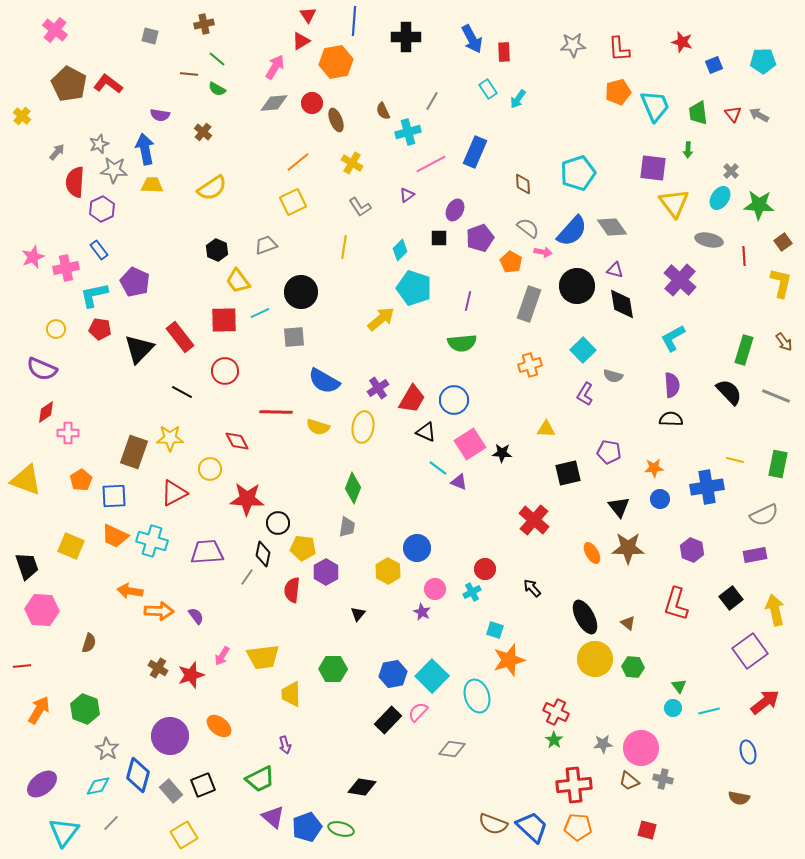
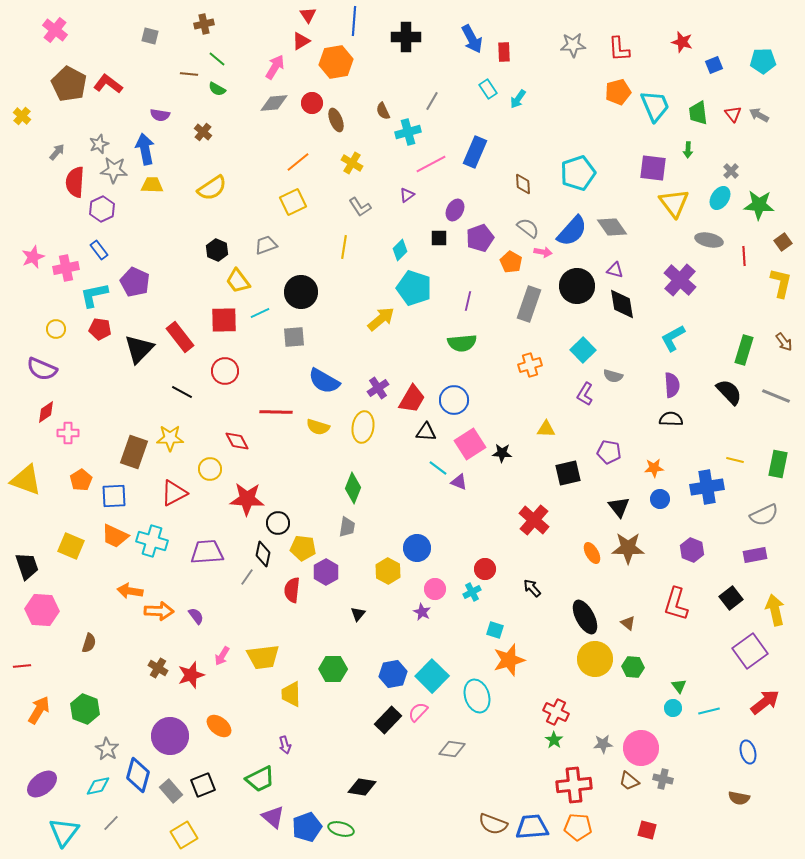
black triangle at (426, 432): rotated 20 degrees counterclockwise
blue trapezoid at (532, 827): rotated 48 degrees counterclockwise
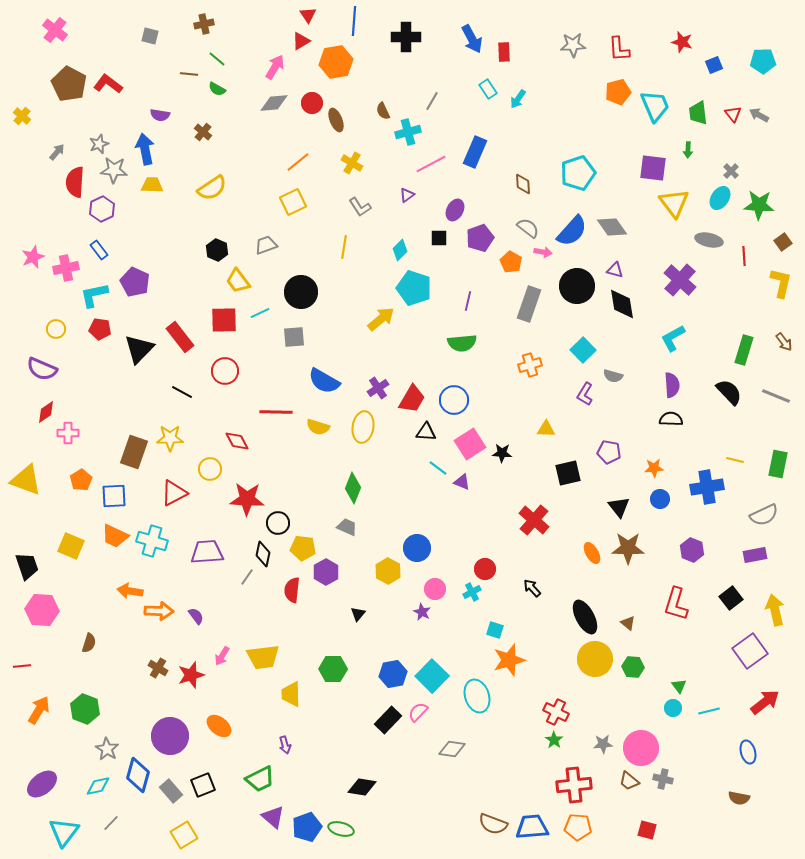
purple triangle at (459, 482): moved 3 px right
gray trapezoid at (347, 527): rotated 75 degrees counterclockwise
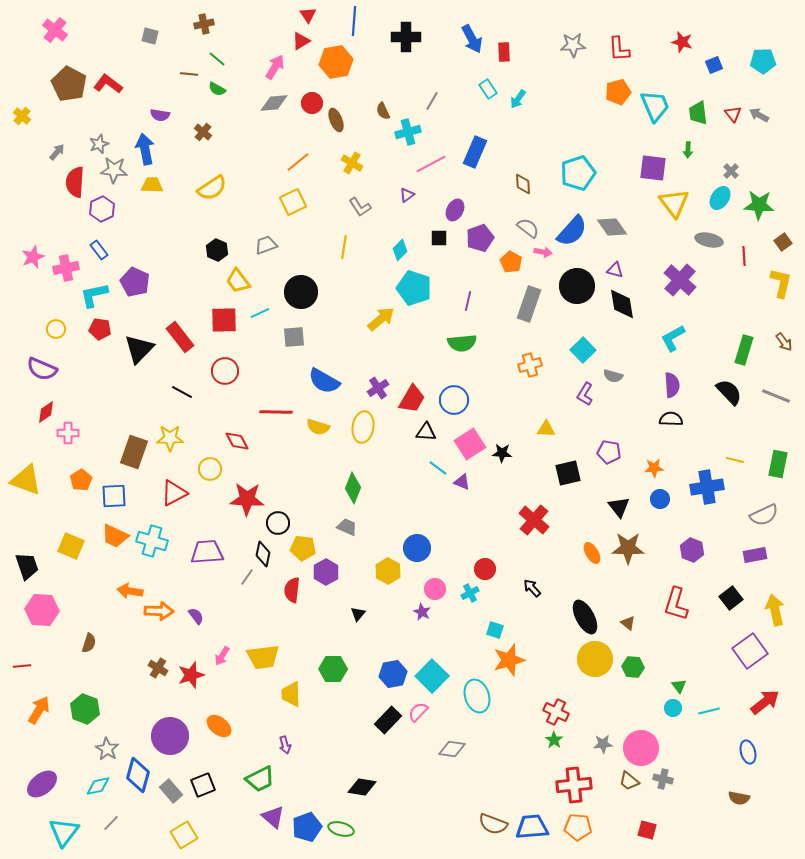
cyan cross at (472, 592): moved 2 px left, 1 px down
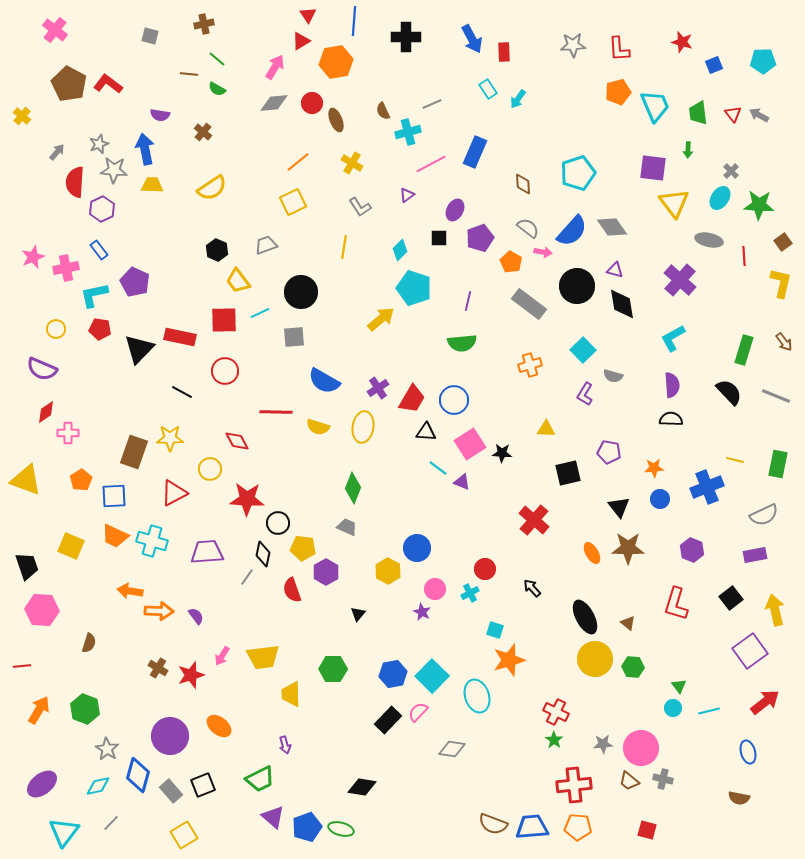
gray line at (432, 101): moved 3 px down; rotated 36 degrees clockwise
gray rectangle at (529, 304): rotated 72 degrees counterclockwise
red rectangle at (180, 337): rotated 40 degrees counterclockwise
blue cross at (707, 487): rotated 12 degrees counterclockwise
red semicircle at (292, 590): rotated 25 degrees counterclockwise
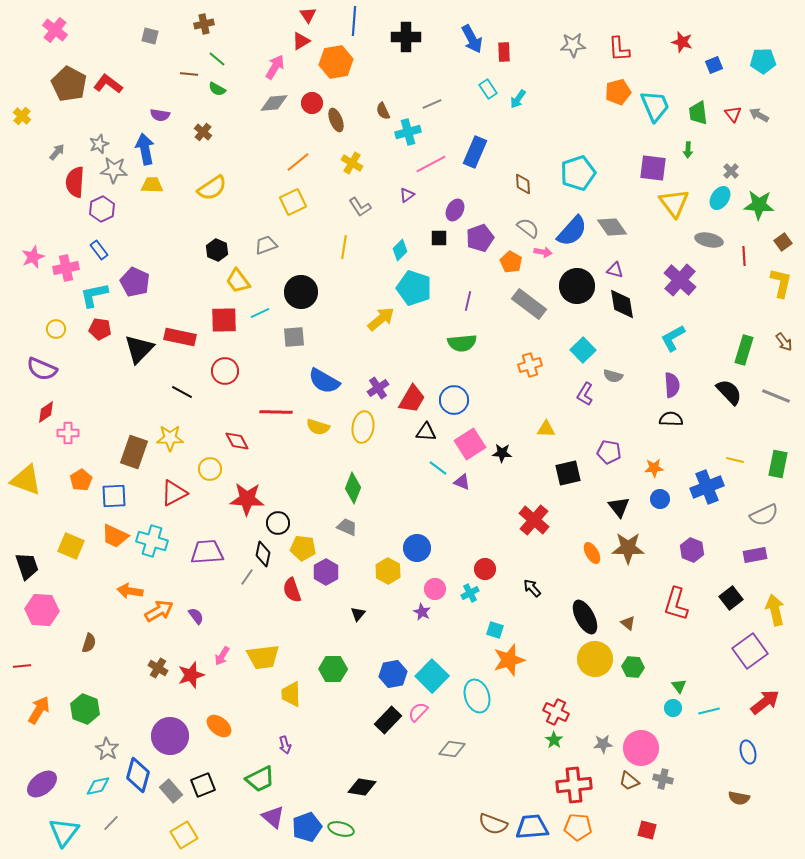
orange arrow at (159, 611): rotated 32 degrees counterclockwise
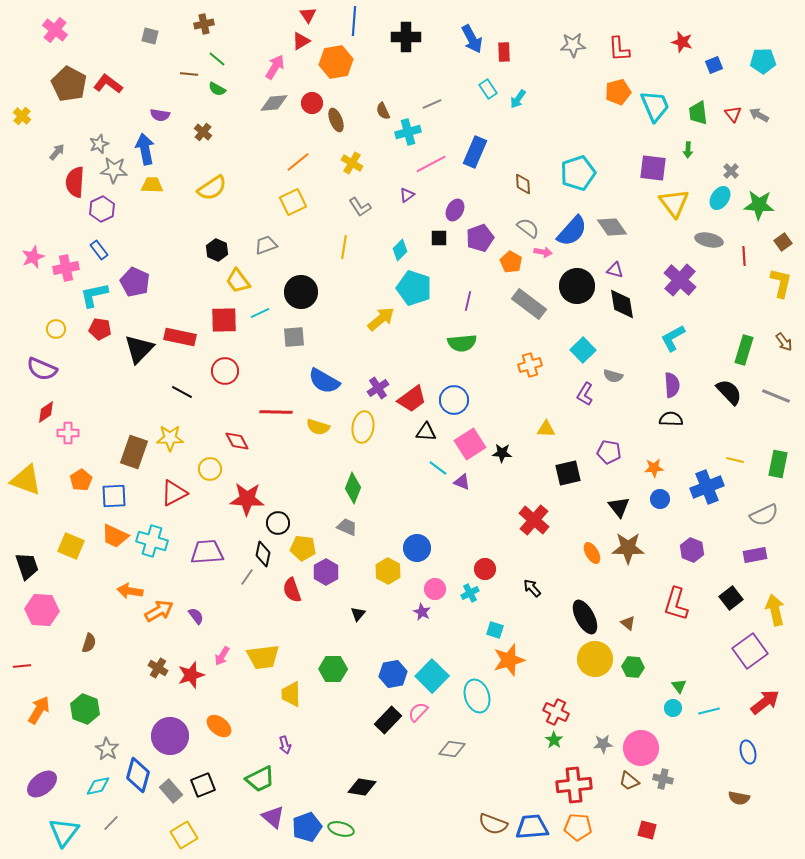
red trapezoid at (412, 399): rotated 24 degrees clockwise
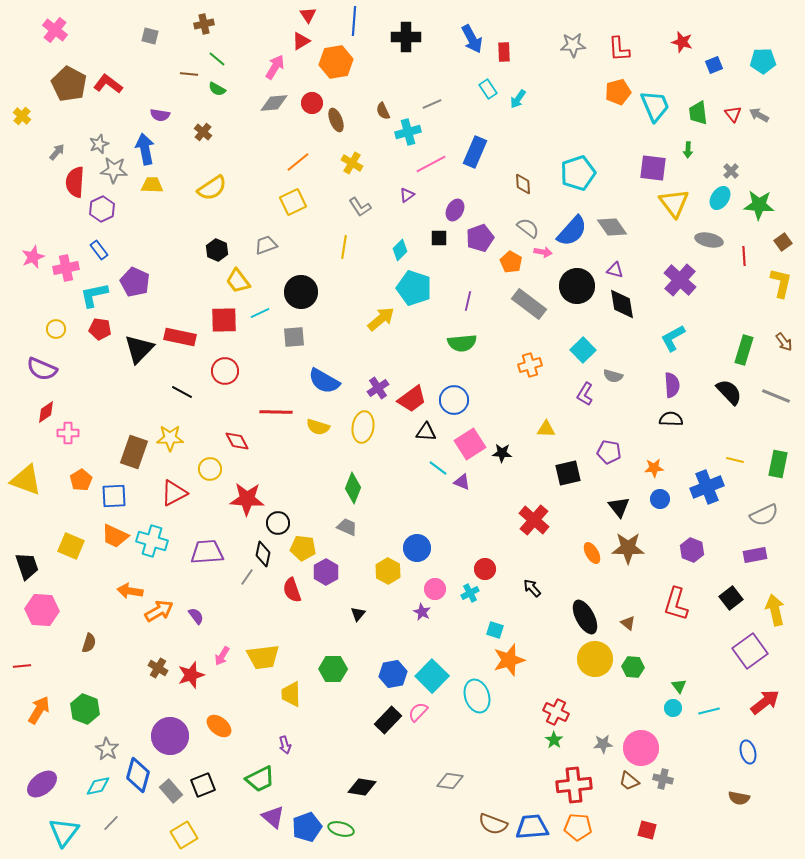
gray diamond at (452, 749): moved 2 px left, 32 px down
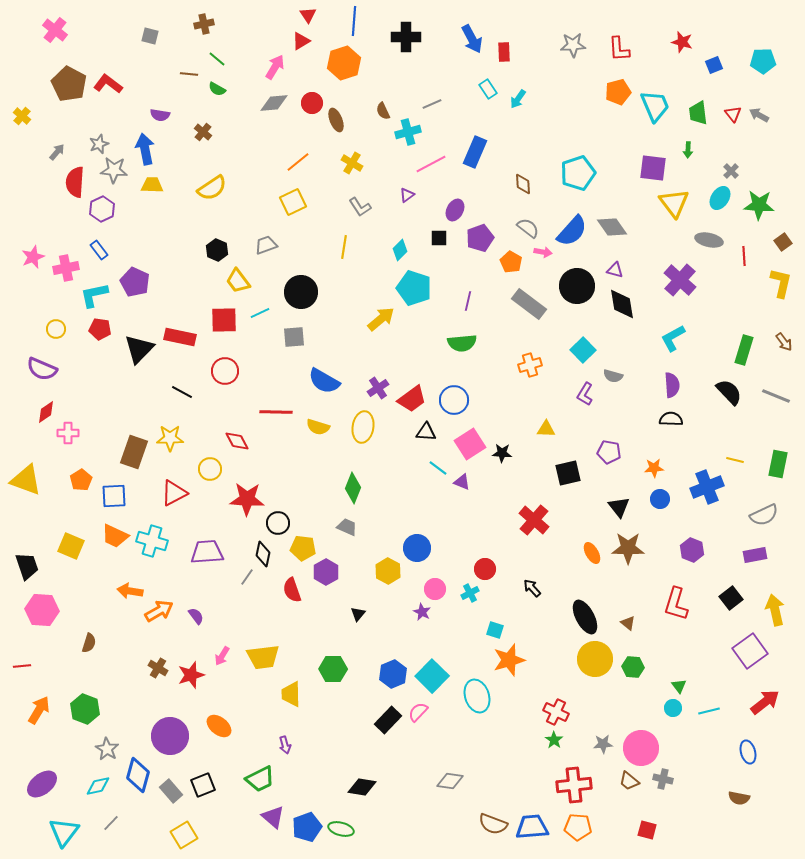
orange hexagon at (336, 62): moved 8 px right, 1 px down; rotated 8 degrees counterclockwise
blue hexagon at (393, 674): rotated 12 degrees counterclockwise
